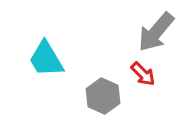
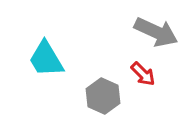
gray arrow: rotated 105 degrees counterclockwise
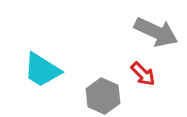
cyan trapezoid: moved 4 px left, 11 px down; rotated 27 degrees counterclockwise
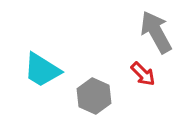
gray arrow: rotated 144 degrees counterclockwise
gray hexagon: moved 9 px left
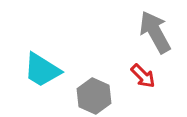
gray arrow: moved 1 px left
red arrow: moved 2 px down
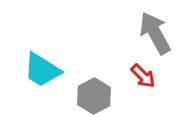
gray arrow: moved 1 px down
gray hexagon: rotated 8 degrees clockwise
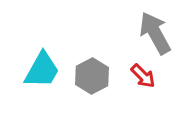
cyan trapezoid: rotated 93 degrees counterclockwise
gray hexagon: moved 2 px left, 20 px up
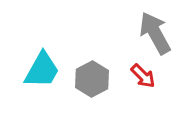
gray hexagon: moved 3 px down
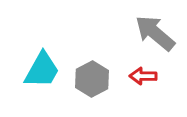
gray arrow: rotated 21 degrees counterclockwise
red arrow: rotated 136 degrees clockwise
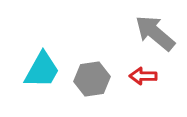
gray hexagon: rotated 20 degrees clockwise
